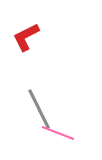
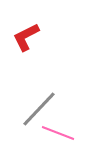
gray line: rotated 69 degrees clockwise
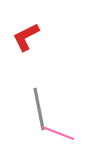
gray line: rotated 54 degrees counterclockwise
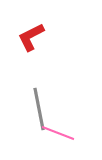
red L-shape: moved 5 px right
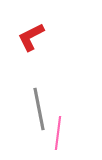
pink line: rotated 76 degrees clockwise
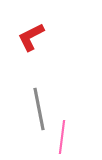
pink line: moved 4 px right, 4 px down
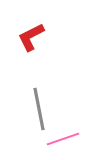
pink line: moved 1 px right, 2 px down; rotated 64 degrees clockwise
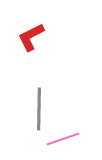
gray line: rotated 12 degrees clockwise
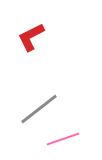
gray line: rotated 51 degrees clockwise
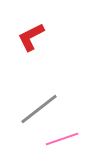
pink line: moved 1 px left
